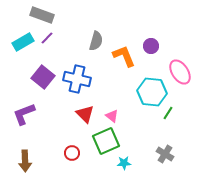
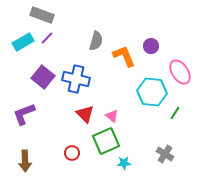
blue cross: moved 1 px left
green line: moved 7 px right
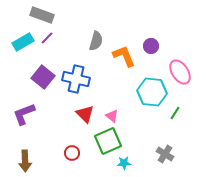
green square: moved 2 px right
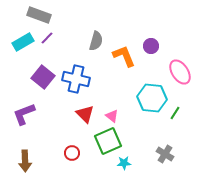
gray rectangle: moved 3 px left
cyan hexagon: moved 6 px down
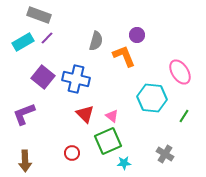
purple circle: moved 14 px left, 11 px up
green line: moved 9 px right, 3 px down
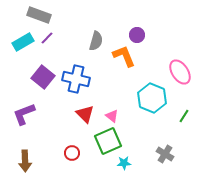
cyan hexagon: rotated 16 degrees clockwise
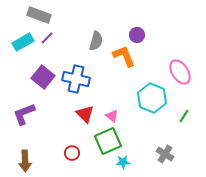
cyan star: moved 1 px left, 1 px up
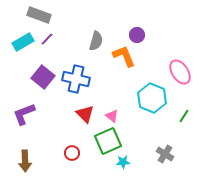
purple line: moved 1 px down
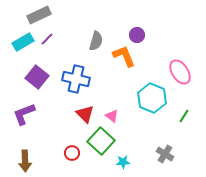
gray rectangle: rotated 45 degrees counterclockwise
purple square: moved 6 px left
green square: moved 7 px left; rotated 24 degrees counterclockwise
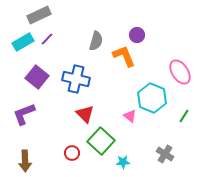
pink triangle: moved 18 px right
